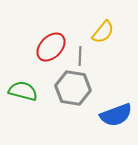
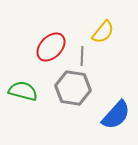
gray line: moved 2 px right
blue semicircle: rotated 28 degrees counterclockwise
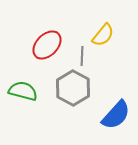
yellow semicircle: moved 3 px down
red ellipse: moved 4 px left, 2 px up
gray hexagon: rotated 20 degrees clockwise
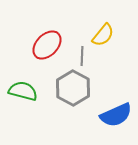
blue semicircle: rotated 24 degrees clockwise
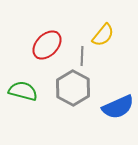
blue semicircle: moved 2 px right, 8 px up
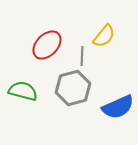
yellow semicircle: moved 1 px right, 1 px down
gray hexagon: rotated 16 degrees clockwise
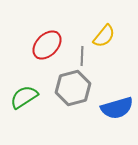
green semicircle: moved 1 px right, 6 px down; rotated 48 degrees counterclockwise
blue semicircle: moved 1 px left, 1 px down; rotated 8 degrees clockwise
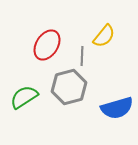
red ellipse: rotated 12 degrees counterclockwise
gray hexagon: moved 4 px left, 1 px up
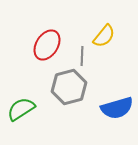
green semicircle: moved 3 px left, 12 px down
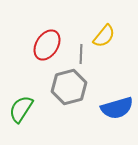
gray line: moved 1 px left, 2 px up
green semicircle: rotated 24 degrees counterclockwise
